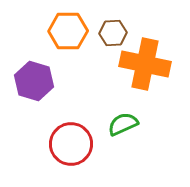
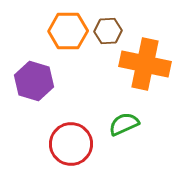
brown hexagon: moved 5 px left, 2 px up
green semicircle: moved 1 px right
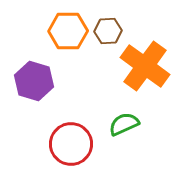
orange cross: moved 2 px down; rotated 24 degrees clockwise
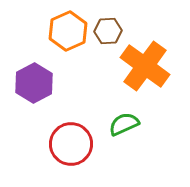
orange hexagon: rotated 24 degrees counterclockwise
purple hexagon: moved 2 px down; rotated 15 degrees clockwise
